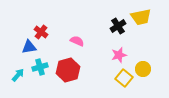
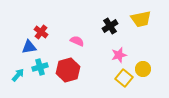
yellow trapezoid: moved 2 px down
black cross: moved 8 px left
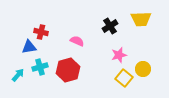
yellow trapezoid: rotated 10 degrees clockwise
red cross: rotated 24 degrees counterclockwise
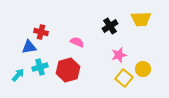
pink semicircle: moved 1 px down
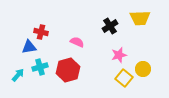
yellow trapezoid: moved 1 px left, 1 px up
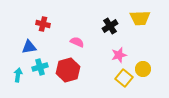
red cross: moved 2 px right, 8 px up
cyan arrow: rotated 32 degrees counterclockwise
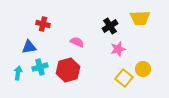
pink star: moved 1 px left, 6 px up
cyan arrow: moved 2 px up
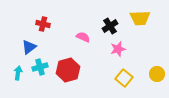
pink semicircle: moved 6 px right, 5 px up
blue triangle: rotated 28 degrees counterclockwise
yellow circle: moved 14 px right, 5 px down
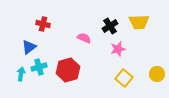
yellow trapezoid: moved 1 px left, 4 px down
pink semicircle: moved 1 px right, 1 px down
cyan cross: moved 1 px left
cyan arrow: moved 3 px right, 1 px down
